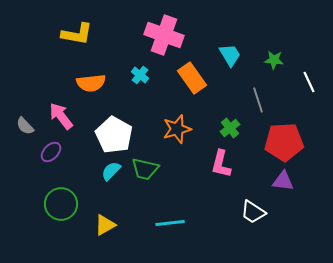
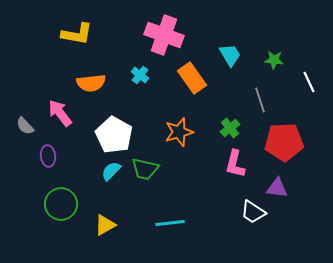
gray line: moved 2 px right
pink arrow: moved 1 px left, 3 px up
orange star: moved 2 px right, 3 px down
purple ellipse: moved 3 px left, 4 px down; rotated 50 degrees counterclockwise
pink L-shape: moved 14 px right
purple triangle: moved 6 px left, 7 px down
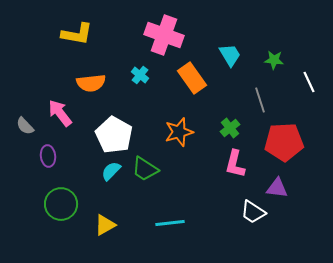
green trapezoid: rotated 20 degrees clockwise
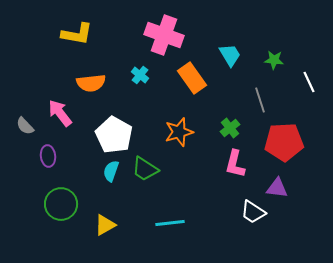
cyan semicircle: rotated 25 degrees counterclockwise
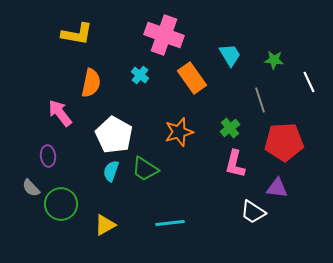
orange semicircle: rotated 72 degrees counterclockwise
gray semicircle: moved 6 px right, 62 px down
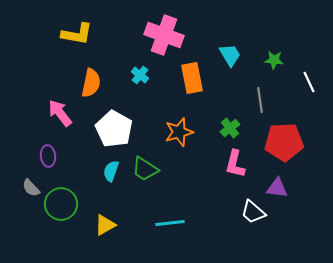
orange rectangle: rotated 24 degrees clockwise
gray line: rotated 10 degrees clockwise
white pentagon: moved 6 px up
white trapezoid: rotated 8 degrees clockwise
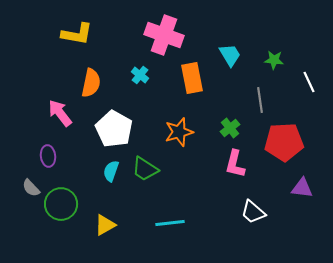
purple triangle: moved 25 px right
